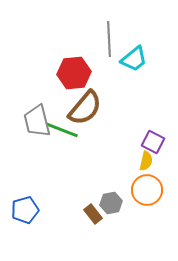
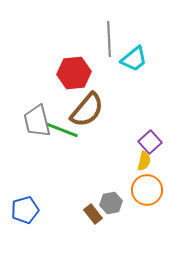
brown semicircle: moved 2 px right, 2 px down
purple square: moved 3 px left; rotated 20 degrees clockwise
yellow semicircle: moved 2 px left
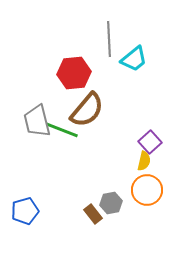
blue pentagon: moved 1 px down
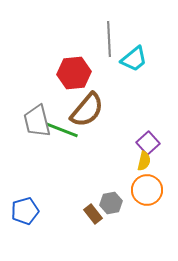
purple square: moved 2 px left, 1 px down
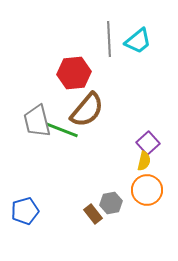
cyan trapezoid: moved 4 px right, 18 px up
